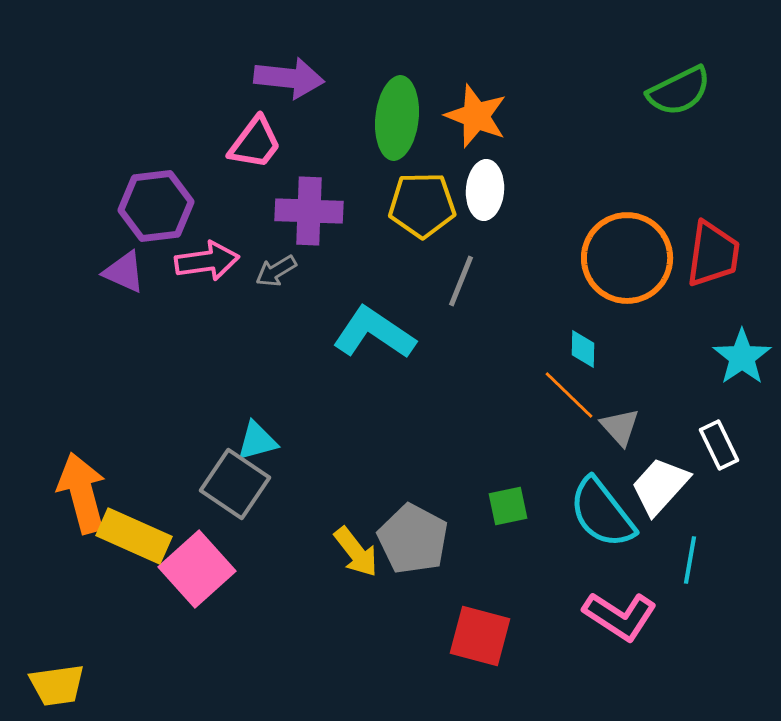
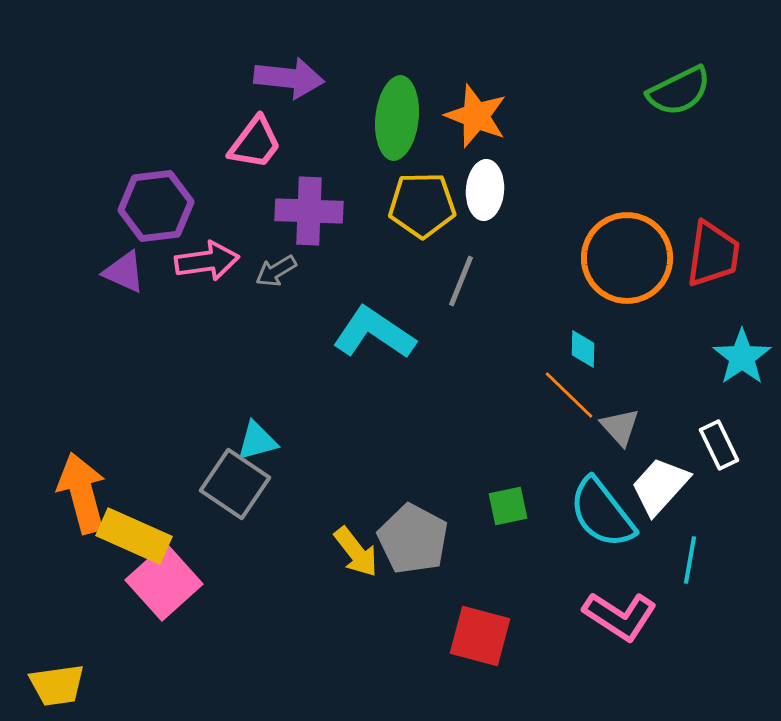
pink square: moved 33 px left, 13 px down
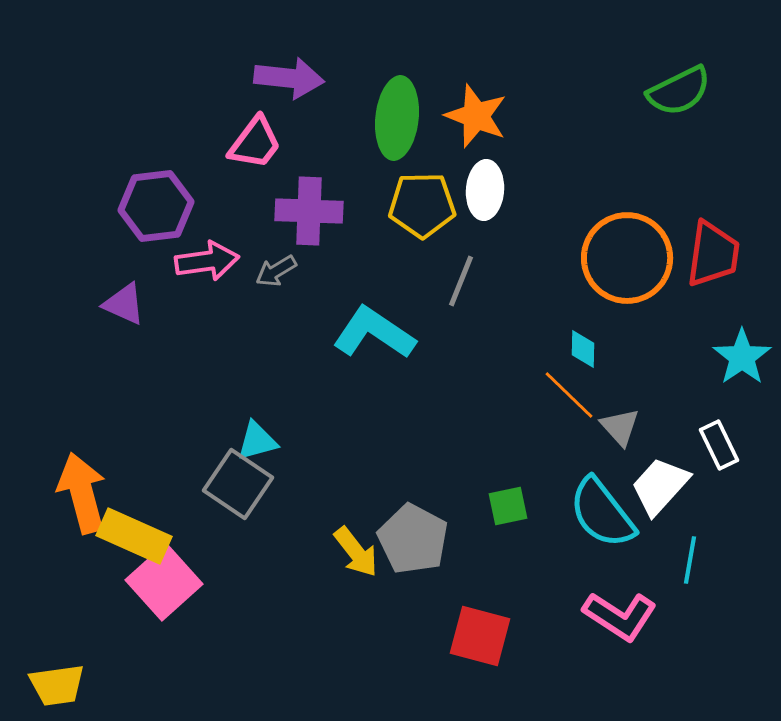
purple triangle: moved 32 px down
gray square: moved 3 px right
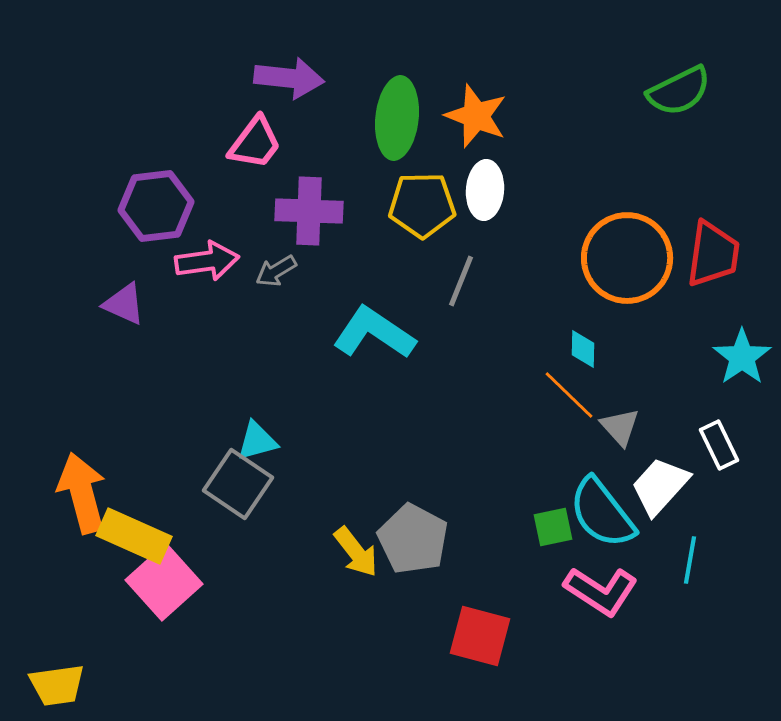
green square: moved 45 px right, 21 px down
pink L-shape: moved 19 px left, 25 px up
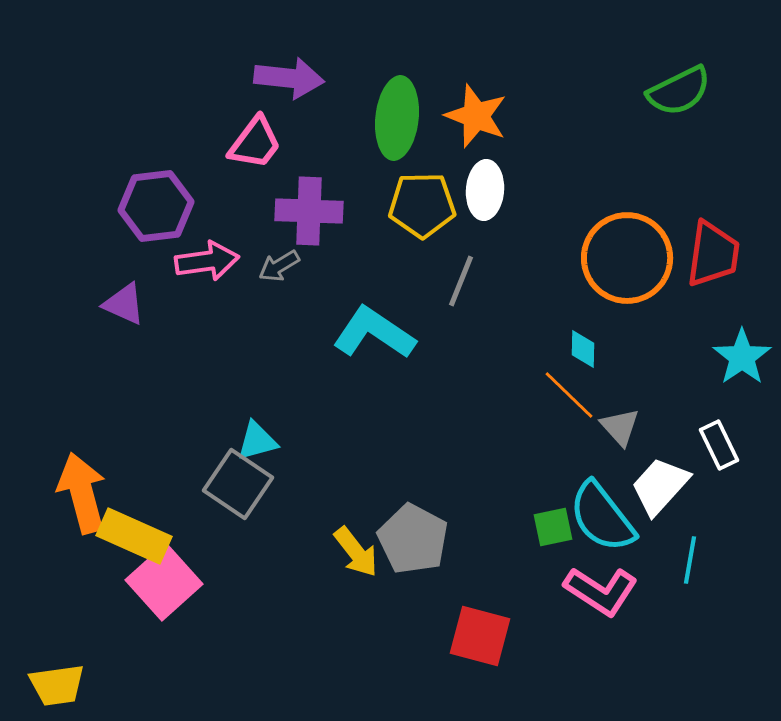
gray arrow: moved 3 px right, 5 px up
cyan semicircle: moved 4 px down
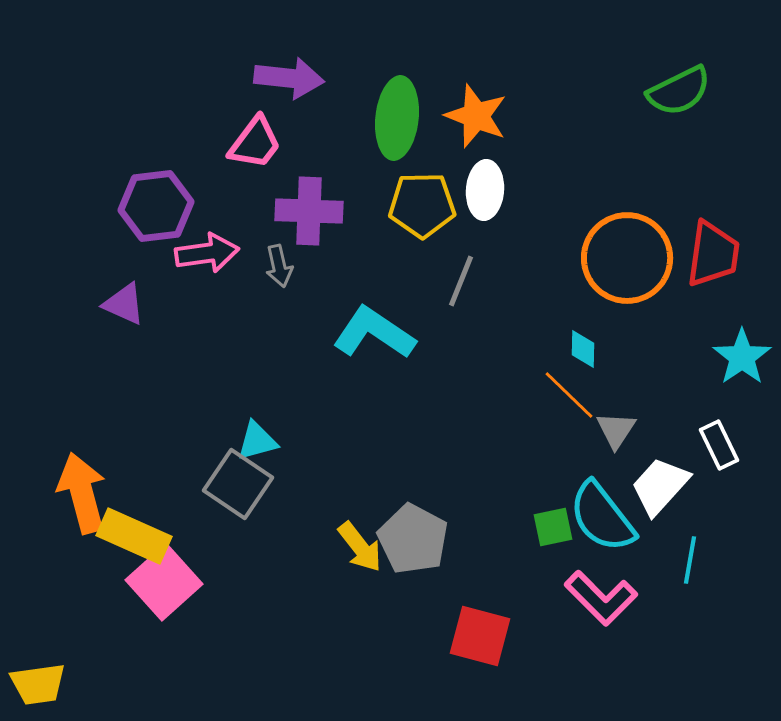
pink arrow: moved 8 px up
gray arrow: rotated 72 degrees counterclockwise
gray triangle: moved 4 px left, 3 px down; rotated 15 degrees clockwise
yellow arrow: moved 4 px right, 5 px up
pink L-shape: moved 7 px down; rotated 12 degrees clockwise
yellow trapezoid: moved 19 px left, 1 px up
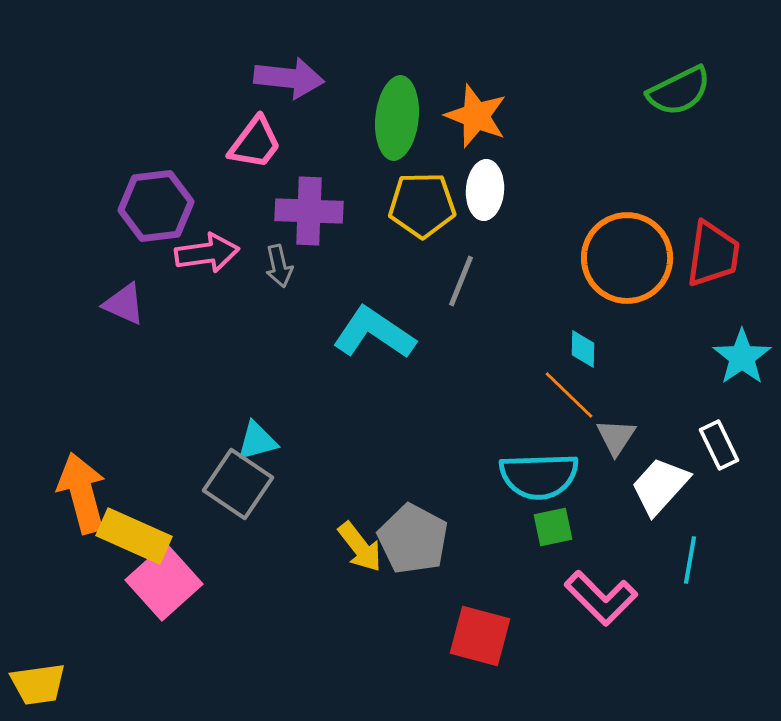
gray triangle: moved 7 px down
cyan semicircle: moved 63 px left, 41 px up; rotated 54 degrees counterclockwise
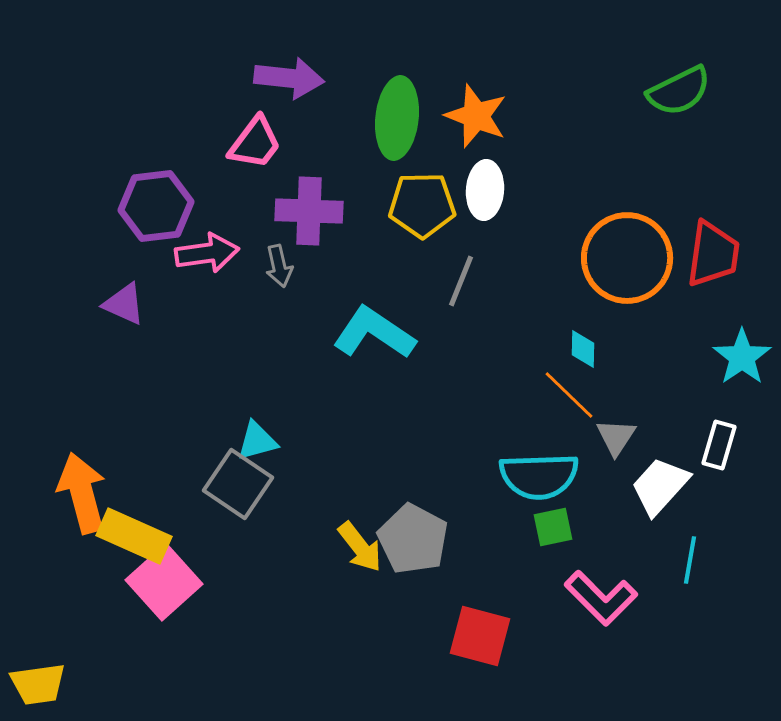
white rectangle: rotated 42 degrees clockwise
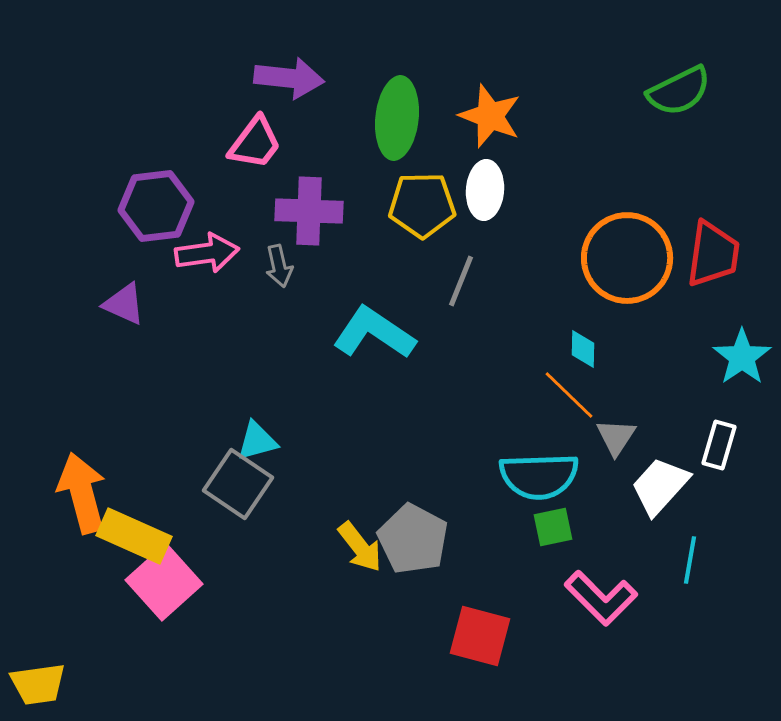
orange star: moved 14 px right
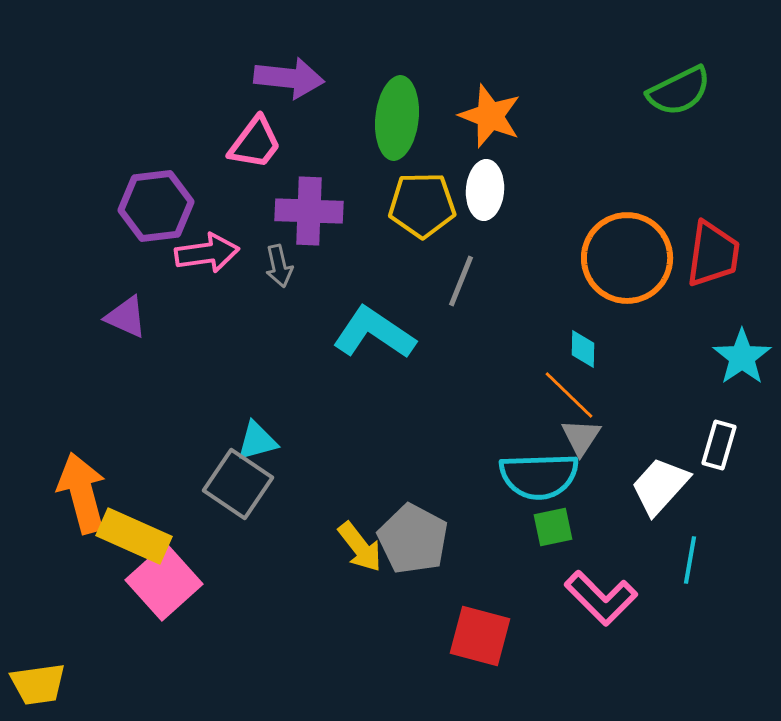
purple triangle: moved 2 px right, 13 px down
gray triangle: moved 35 px left
